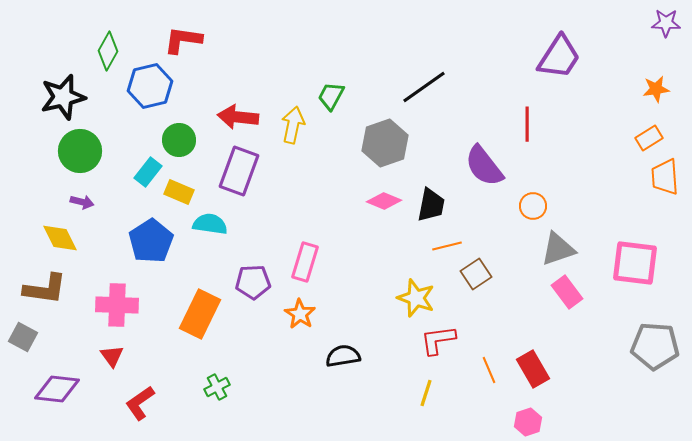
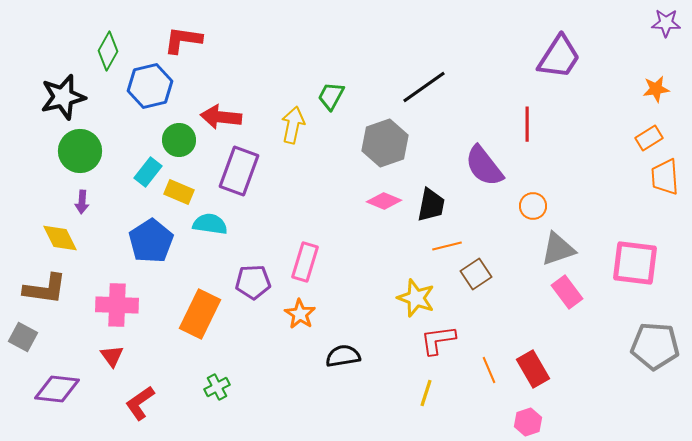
red arrow at (238, 117): moved 17 px left
purple arrow at (82, 202): rotated 80 degrees clockwise
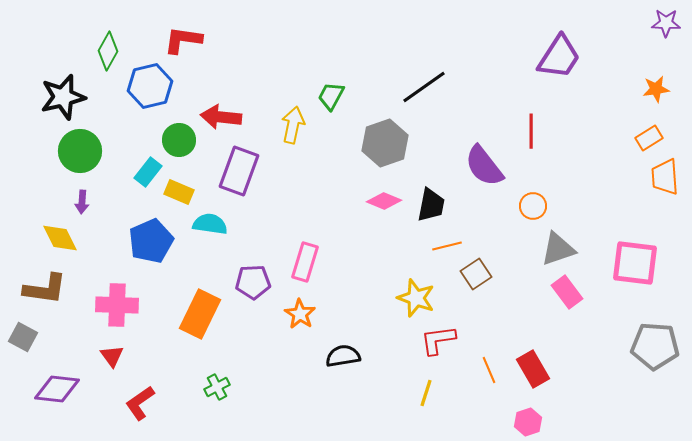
red line at (527, 124): moved 4 px right, 7 px down
blue pentagon at (151, 241): rotated 9 degrees clockwise
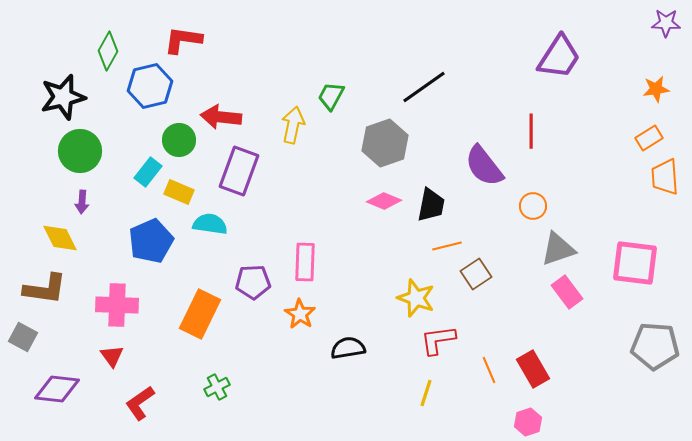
pink rectangle at (305, 262): rotated 15 degrees counterclockwise
black semicircle at (343, 356): moved 5 px right, 8 px up
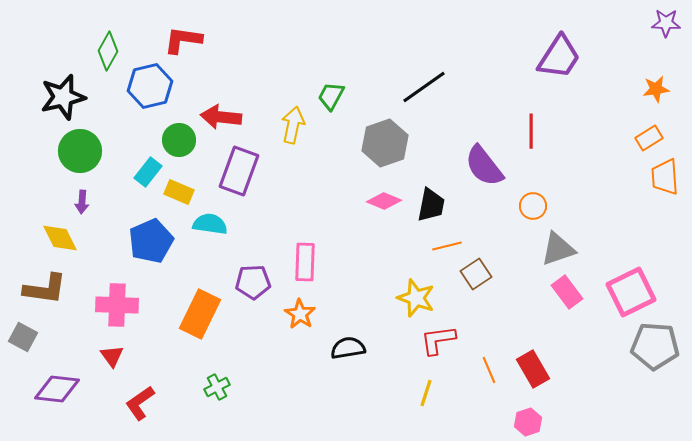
pink square at (635, 263): moved 4 px left, 29 px down; rotated 33 degrees counterclockwise
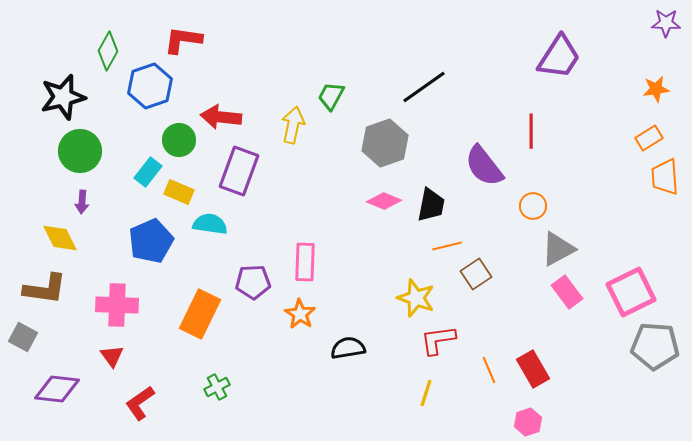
blue hexagon at (150, 86): rotated 6 degrees counterclockwise
gray triangle at (558, 249): rotated 9 degrees counterclockwise
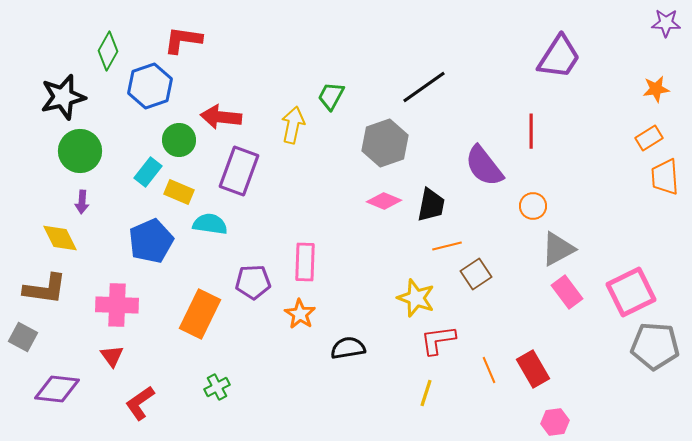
pink hexagon at (528, 422): moved 27 px right; rotated 12 degrees clockwise
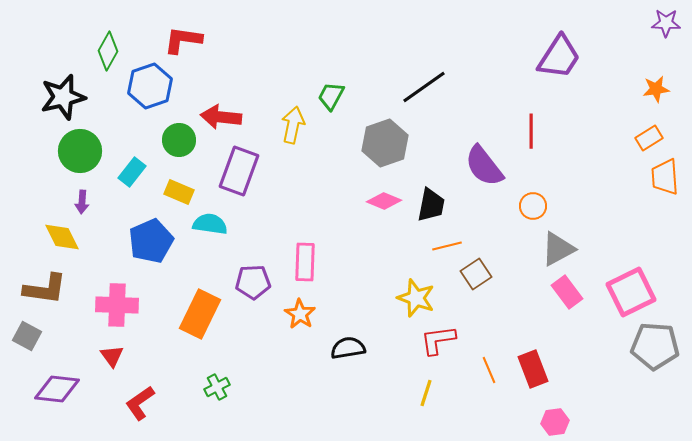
cyan rectangle at (148, 172): moved 16 px left
yellow diamond at (60, 238): moved 2 px right, 1 px up
gray square at (23, 337): moved 4 px right, 1 px up
red rectangle at (533, 369): rotated 9 degrees clockwise
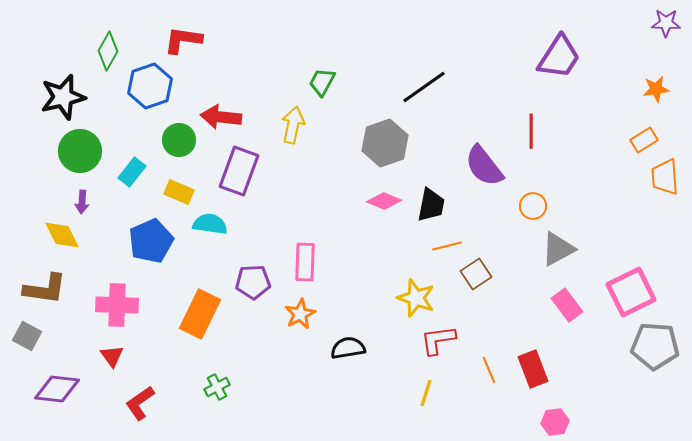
green trapezoid at (331, 96): moved 9 px left, 14 px up
orange rectangle at (649, 138): moved 5 px left, 2 px down
yellow diamond at (62, 237): moved 2 px up
pink rectangle at (567, 292): moved 13 px down
orange star at (300, 314): rotated 12 degrees clockwise
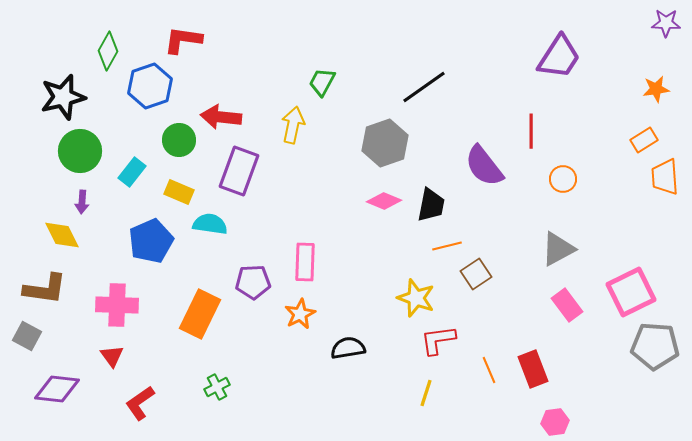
orange circle at (533, 206): moved 30 px right, 27 px up
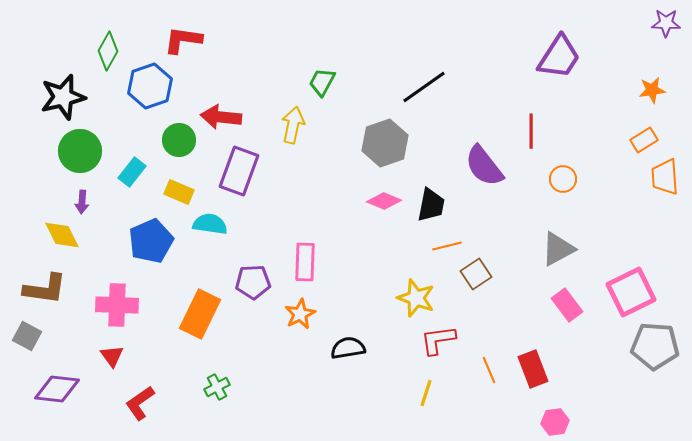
orange star at (656, 89): moved 4 px left, 1 px down
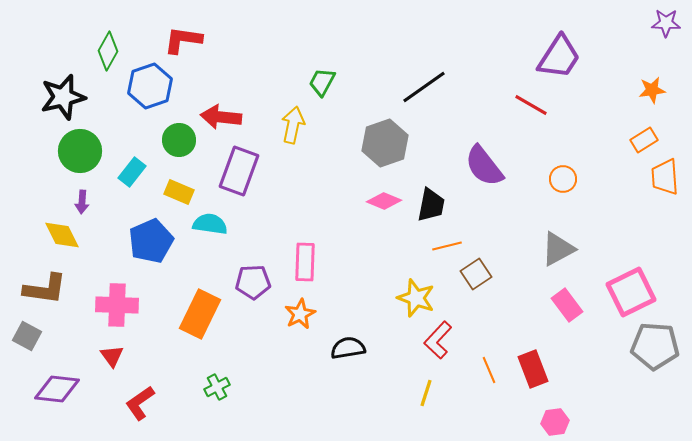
red line at (531, 131): moved 26 px up; rotated 60 degrees counterclockwise
red L-shape at (438, 340): rotated 39 degrees counterclockwise
